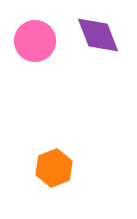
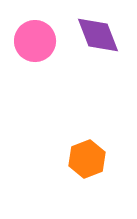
orange hexagon: moved 33 px right, 9 px up
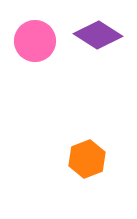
purple diamond: rotated 36 degrees counterclockwise
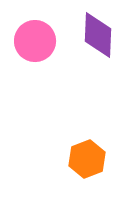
purple diamond: rotated 60 degrees clockwise
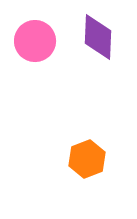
purple diamond: moved 2 px down
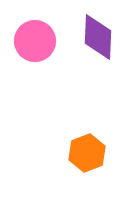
orange hexagon: moved 6 px up
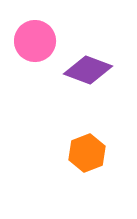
purple diamond: moved 10 px left, 33 px down; rotated 72 degrees counterclockwise
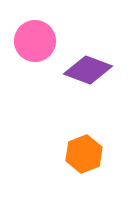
orange hexagon: moved 3 px left, 1 px down
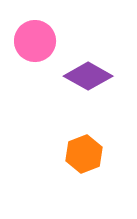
purple diamond: moved 6 px down; rotated 9 degrees clockwise
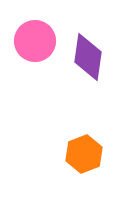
purple diamond: moved 19 px up; rotated 69 degrees clockwise
